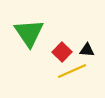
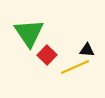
red square: moved 15 px left, 3 px down
yellow line: moved 3 px right, 4 px up
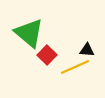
green triangle: rotated 16 degrees counterclockwise
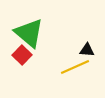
red square: moved 25 px left
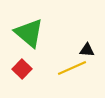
red square: moved 14 px down
yellow line: moved 3 px left, 1 px down
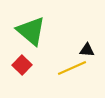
green triangle: moved 2 px right, 2 px up
red square: moved 4 px up
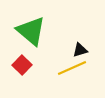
black triangle: moved 7 px left; rotated 21 degrees counterclockwise
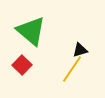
yellow line: moved 1 px down; rotated 32 degrees counterclockwise
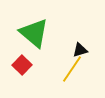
green triangle: moved 3 px right, 2 px down
